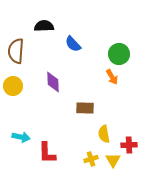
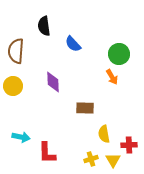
black semicircle: rotated 96 degrees counterclockwise
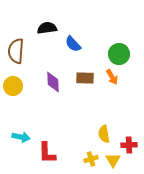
black semicircle: moved 3 px right, 2 px down; rotated 90 degrees clockwise
brown rectangle: moved 30 px up
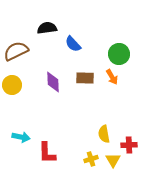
brown semicircle: rotated 60 degrees clockwise
yellow circle: moved 1 px left, 1 px up
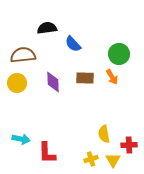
brown semicircle: moved 7 px right, 4 px down; rotated 20 degrees clockwise
yellow circle: moved 5 px right, 2 px up
cyan arrow: moved 2 px down
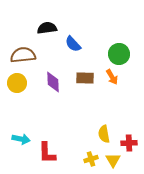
red cross: moved 2 px up
